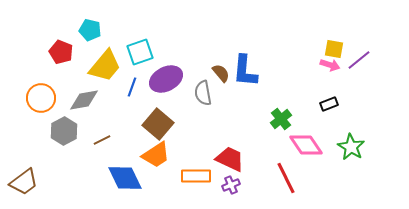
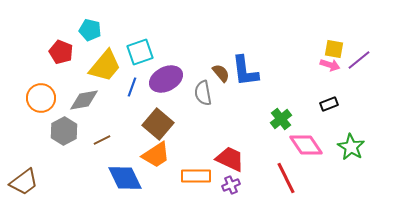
blue L-shape: rotated 12 degrees counterclockwise
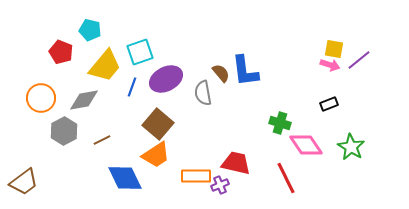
green cross: moved 1 px left, 4 px down; rotated 35 degrees counterclockwise
red trapezoid: moved 6 px right, 4 px down; rotated 12 degrees counterclockwise
purple cross: moved 11 px left
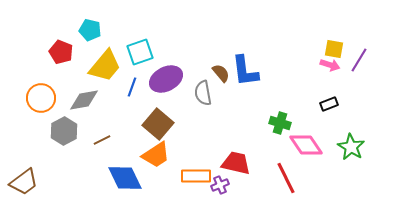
purple line: rotated 20 degrees counterclockwise
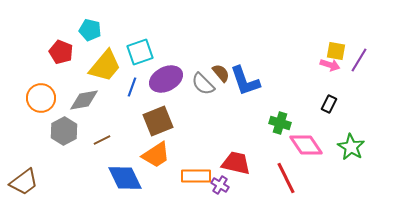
yellow square: moved 2 px right, 2 px down
blue L-shape: moved 10 px down; rotated 12 degrees counterclockwise
gray semicircle: moved 9 px up; rotated 35 degrees counterclockwise
black rectangle: rotated 42 degrees counterclockwise
brown square: moved 3 px up; rotated 28 degrees clockwise
purple cross: rotated 36 degrees counterclockwise
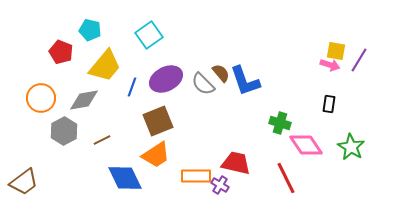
cyan square: moved 9 px right, 17 px up; rotated 16 degrees counterclockwise
black rectangle: rotated 18 degrees counterclockwise
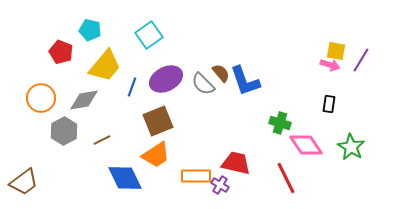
purple line: moved 2 px right
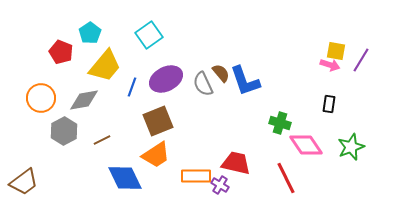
cyan pentagon: moved 3 px down; rotated 25 degrees clockwise
gray semicircle: rotated 20 degrees clockwise
green star: rotated 20 degrees clockwise
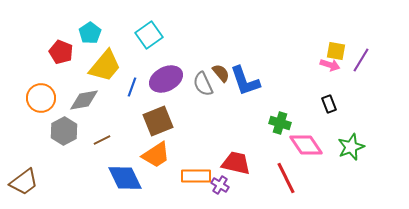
black rectangle: rotated 30 degrees counterclockwise
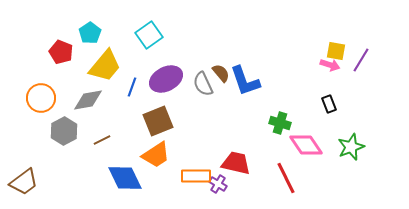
gray diamond: moved 4 px right
purple cross: moved 2 px left, 1 px up
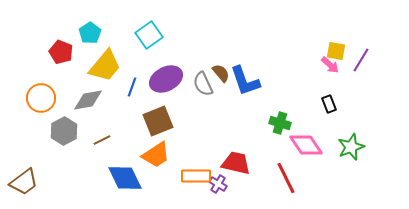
pink arrow: rotated 24 degrees clockwise
